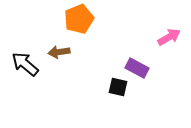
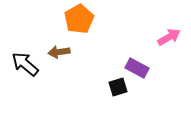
orange pentagon: rotated 8 degrees counterclockwise
black square: rotated 30 degrees counterclockwise
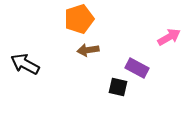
orange pentagon: rotated 12 degrees clockwise
brown arrow: moved 29 px right, 2 px up
black arrow: rotated 12 degrees counterclockwise
black square: rotated 30 degrees clockwise
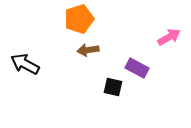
black square: moved 5 px left
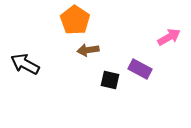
orange pentagon: moved 4 px left, 1 px down; rotated 20 degrees counterclockwise
purple rectangle: moved 3 px right, 1 px down
black square: moved 3 px left, 7 px up
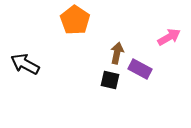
brown arrow: moved 29 px right, 3 px down; rotated 110 degrees clockwise
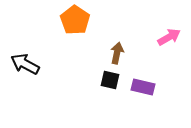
purple rectangle: moved 3 px right, 18 px down; rotated 15 degrees counterclockwise
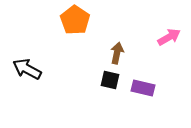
black arrow: moved 2 px right, 5 px down
purple rectangle: moved 1 px down
